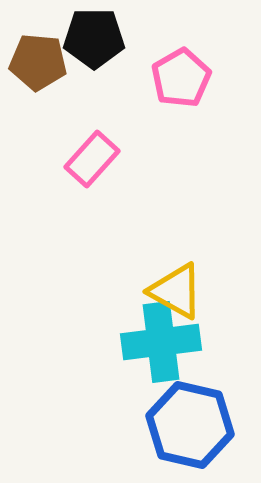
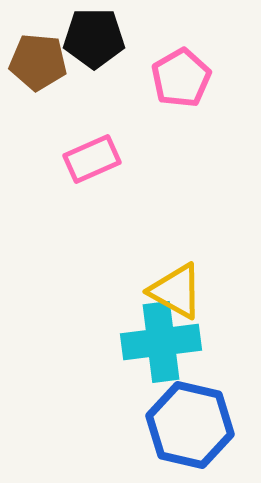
pink rectangle: rotated 24 degrees clockwise
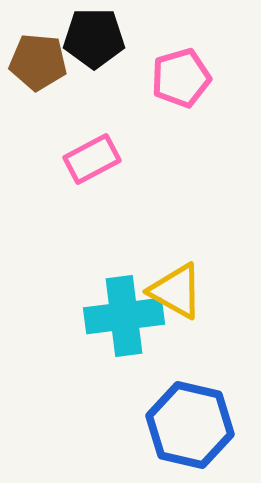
pink pentagon: rotated 14 degrees clockwise
pink rectangle: rotated 4 degrees counterclockwise
cyan cross: moved 37 px left, 26 px up
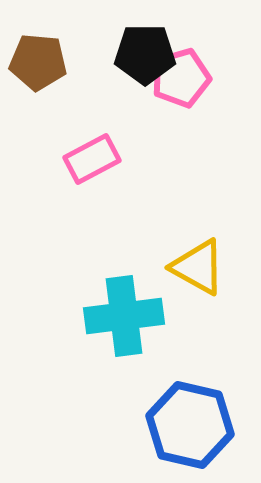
black pentagon: moved 51 px right, 16 px down
yellow triangle: moved 22 px right, 24 px up
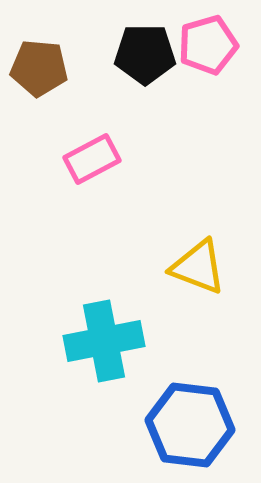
brown pentagon: moved 1 px right, 6 px down
pink pentagon: moved 27 px right, 33 px up
yellow triangle: rotated 8 degrees counterclockwise
cyan cross: moved 20 px left, 25 px down; rotated 4 degrees counterclockwise
blue hexagon: rotated 6 degrees counterclockwise
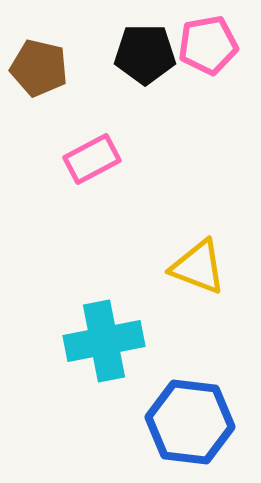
pink pentagon: rotated 6 degrees clockwise
brown pentagon: rotated 8 degrees clockwise
blue hexagon: moved 3 px up
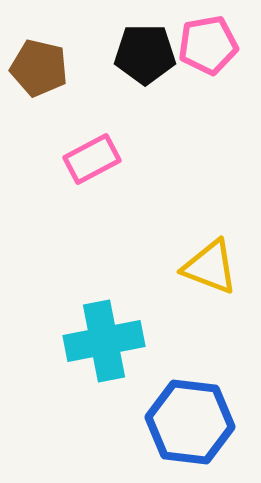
yellow triangle: moved 12 px right
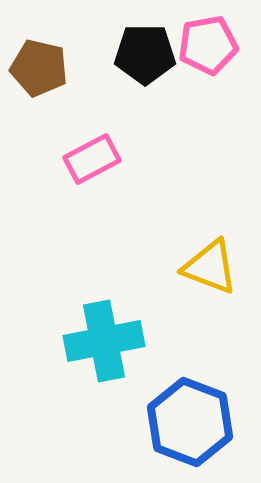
blue hexagon: rotated 14 degrees clockwise
